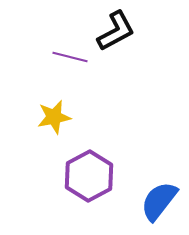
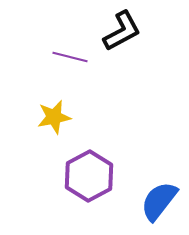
black L-shape: moved 6 px right
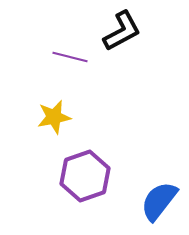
purple hexagon: moved 4 px left; rotated 9 degrees clockwise
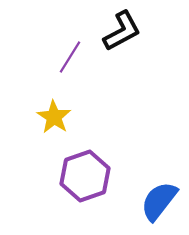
purple line: rotated 72 degrees counterclockwise
yellow star: rotated 28 degrees counterclockwise
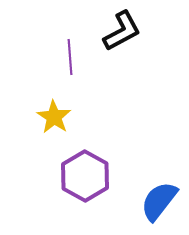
purple line: rotated 36 degrees counterclockwise
purple hexagon: rotated 12 degrees counterclockwise
